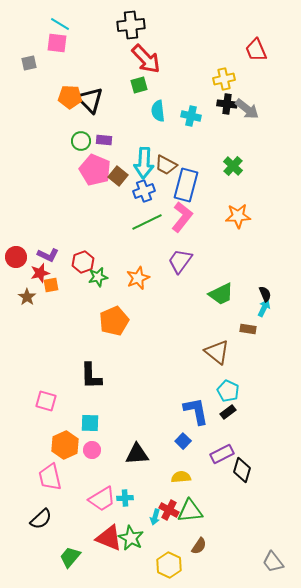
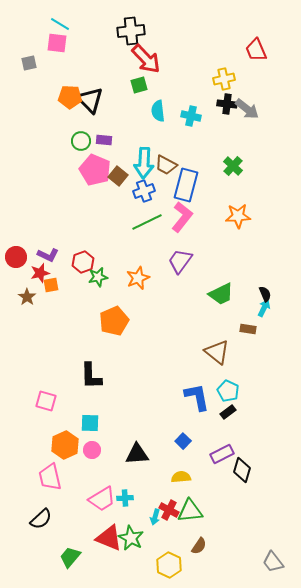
black cross at (131, 25): moved 6 px down
blue L-shape at (196, 411): moved 1 px right, 14 px up
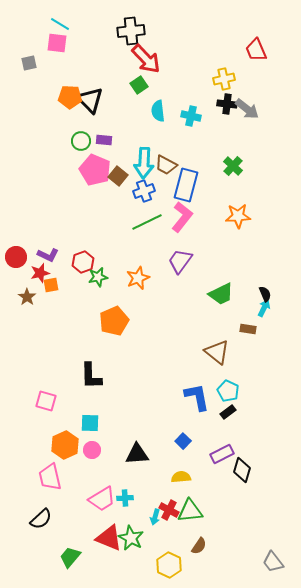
green square at (139, 85): rotated 18 degrees counterclockwise
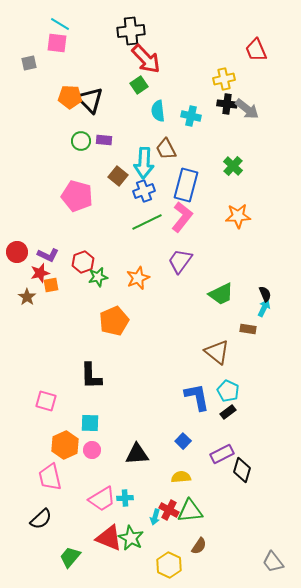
brown trapezoid at (166, 165): moved 16 px up; rotated 35 degrees clockwise
pink pentagon at (95, 170): moved 18 px left, 26 px down; rotated 8 degrees counterclockwise
red circle at (16, 257): moved 1 px right, 5 px up
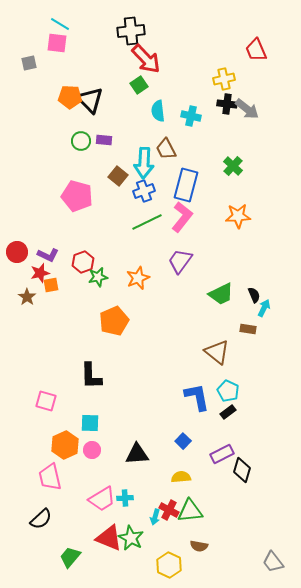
black semicircle at (265, 294): moved 11 px left, 1 px down
brown semicircle at (199, 546): rotated 66 degrees clockwise
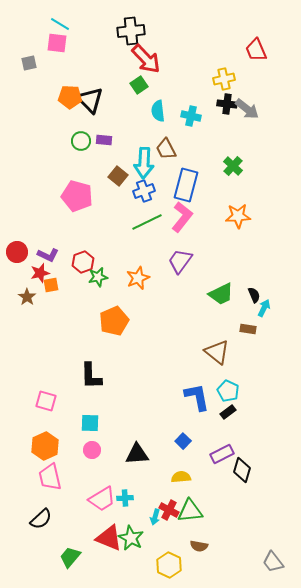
orange hexagon at (65, 445): moved 20 px left, 1 px down
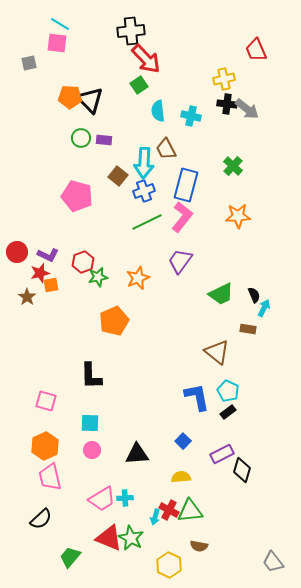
green circle at (81, 141): moved 3 px up
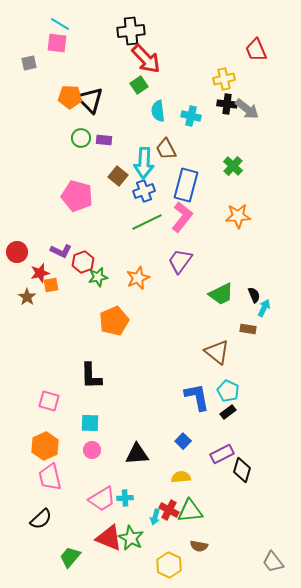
purple L-shape at (48, 255): moved 13 px right, 4 px up
pink square at (46, 401): moved 3 px right
